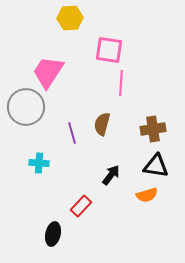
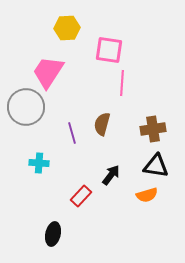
yellow hexagon: moved 3 px left, 10 px down
pink line: moved 1 px right
red rectangle: moved 10 px up
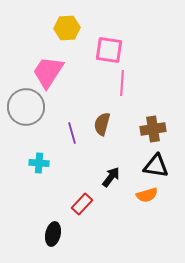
black arrow: moved 2 px down
red rectangle: moved 1 px right, 8 px down
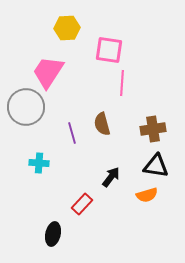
brown semicircle: rotated 30 degrees counterclockwise
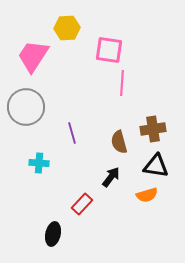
pink trapezoid: moved 15 px left, 16 px up
brown semicircle: moved 17 px right, 18 px down
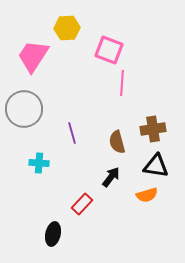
pink square: rotated 12 degrees clockwise
gray circle: moved 2 px left, 2 px down
brown semicircle: moved 2 px left
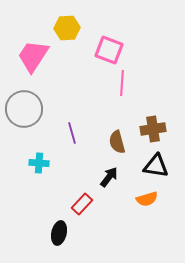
black arrow: moved 2 px left
orange semicircle: moved 4 px down
black ellipse: moved 6 px right, 1 px up
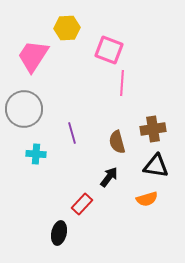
cyan cross: moved 3 px left, 9 px up
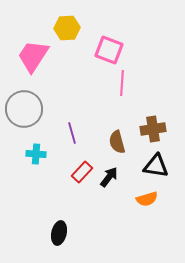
red rectangle: moved 32 px up
